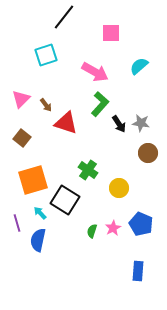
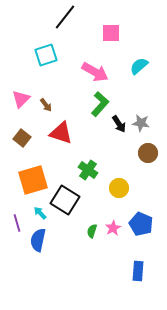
black line: moved 1 px right
red triangle: moved 5 px left, 10 px down
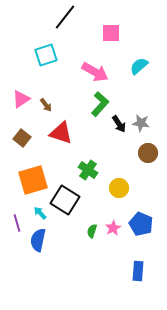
pink triangle: rotated 12 degrees clockwise
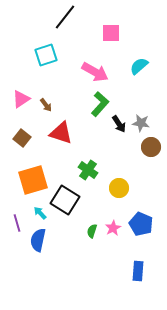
brown circle: moved 3 px right, 6 px up
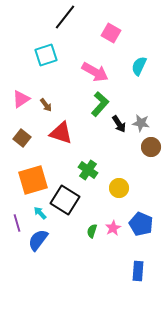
pink square: rotated 30 degrees clockwise
cyan semicircle: rotated 24 degrees counterclockwise
blue semicircle: rotated 25 degrees clockwise
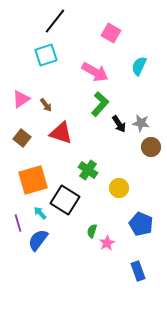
black line: moved 10 px left, 4 px down
purple line: moved 1 px right
pink star: moved 6 px left, 15 px down
blue rectangle: rotated 24 degrees counterclockwise
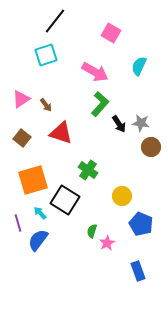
yellow circle: moved 3 px right, 8 px down
